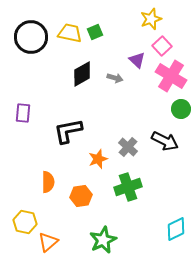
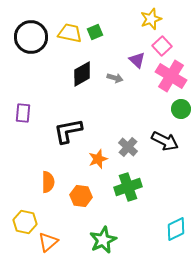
orange hexagon: rotated 15 degrees clockwise
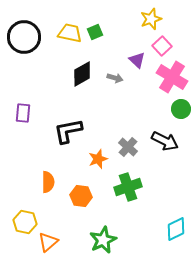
black circle: moved 7 px left
pink cross: moved 1 px right, 1 px down
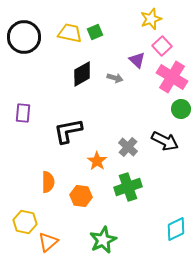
orange star: moved 1 px left, 2 px down; rotated 18 degrees counterclockwise
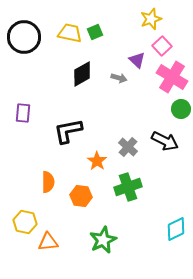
gray arrow: moved 4 px right
orange triangle: rotated 35 degrees clockwise
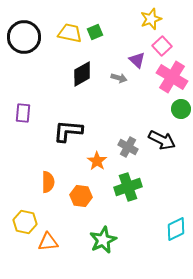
black L-shape: rotated 16 degrees clockwise
black arrow: moved 3 px left, 1 px up
gray cross: rotated 12 degrees counterclockwise
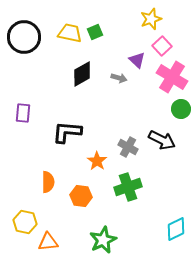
black L-shape: moved 1 px left, 1 px down
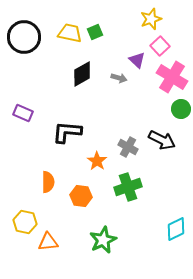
pink square: moved 2 px left
purple rectangle: rotated 72 degrees counterclockwise
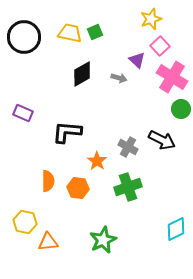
orange semicircle: moved 1 px up
orange hexagon: moved 3 px left, 8 px up
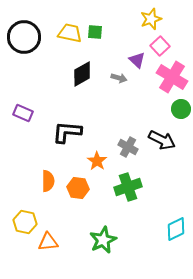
green square: rotated 28 degrees clockwise
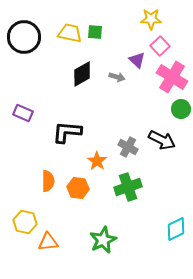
yellow star: rotated 20 degrees clockwise
gray arrow: moved 2 px left, 1 px up
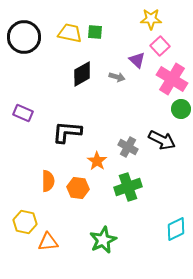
pink cross: moved 2 px down
